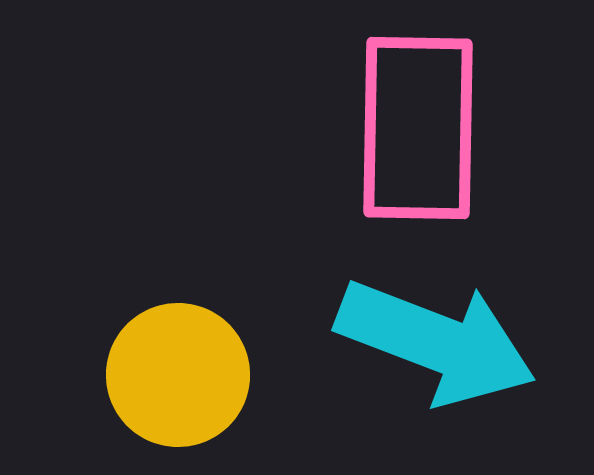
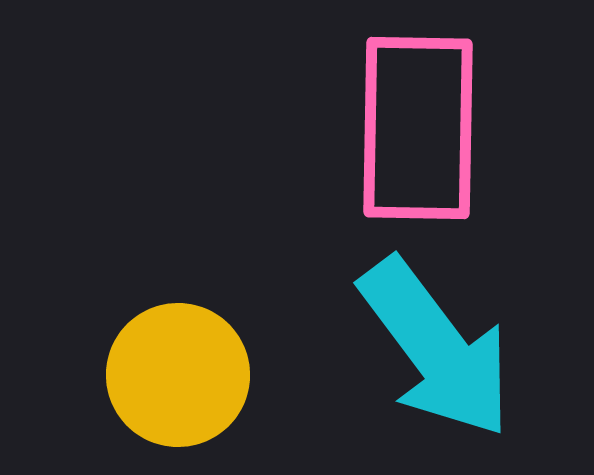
cyan arrow: moved 6 px down; rotated 32 degrees clockwise
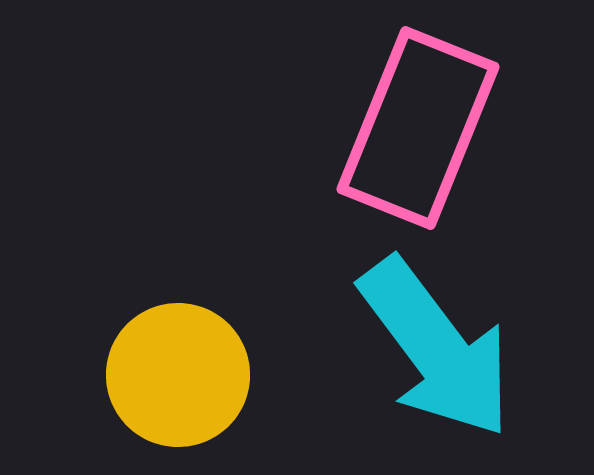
pink rectangle: rotated 21 degrees clockwise
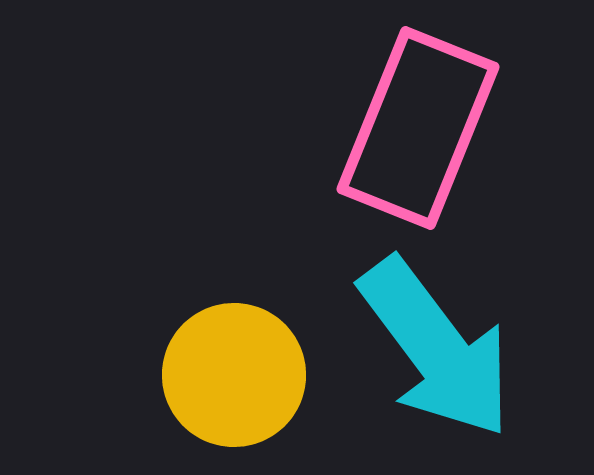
yellow circle: moved 56 px right
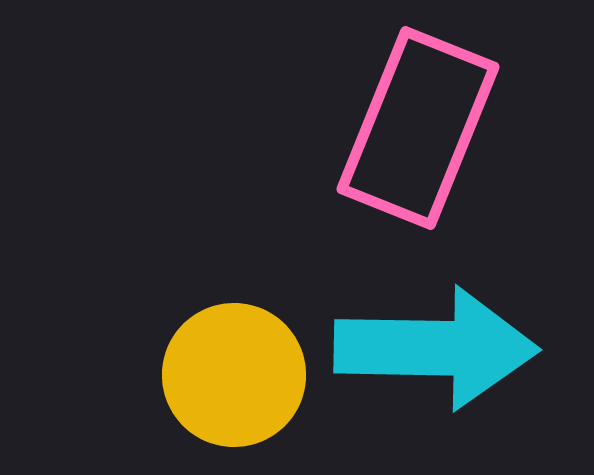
cyan arrow: rotated 52 degrees counterclockwise
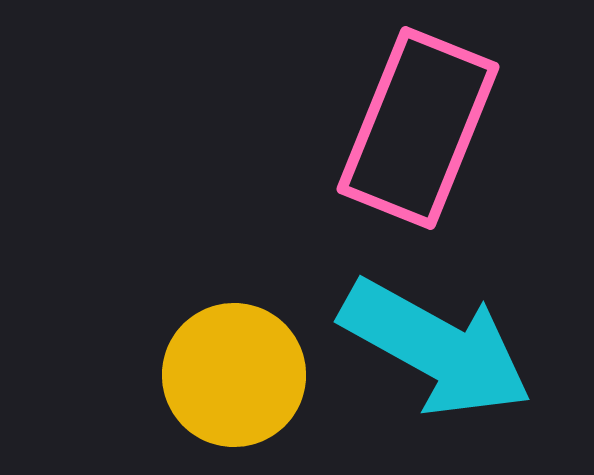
cyan arrow: rotated 28 degrees clockwise
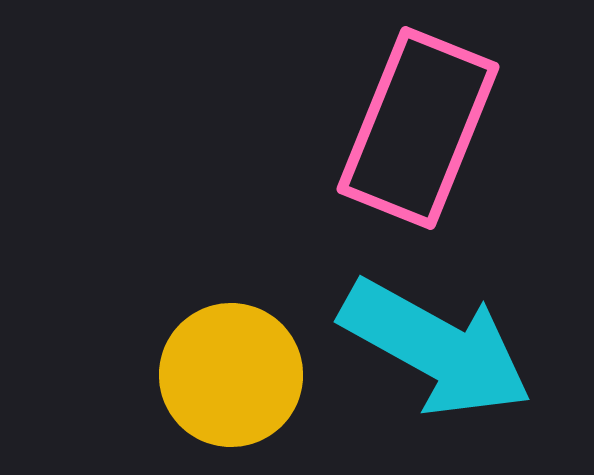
yellow circle: moved 3 px left
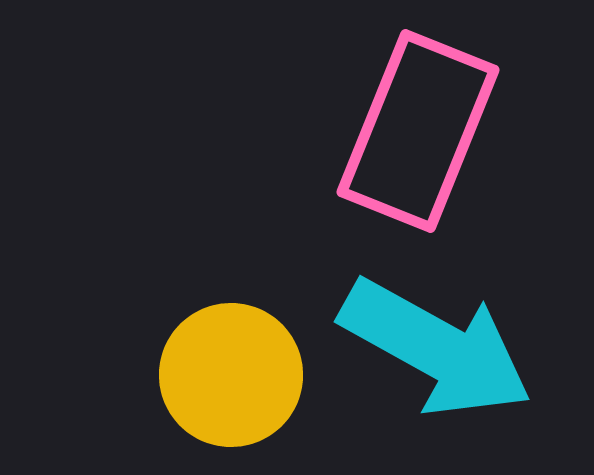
pink rectangle: moved 3 px down
